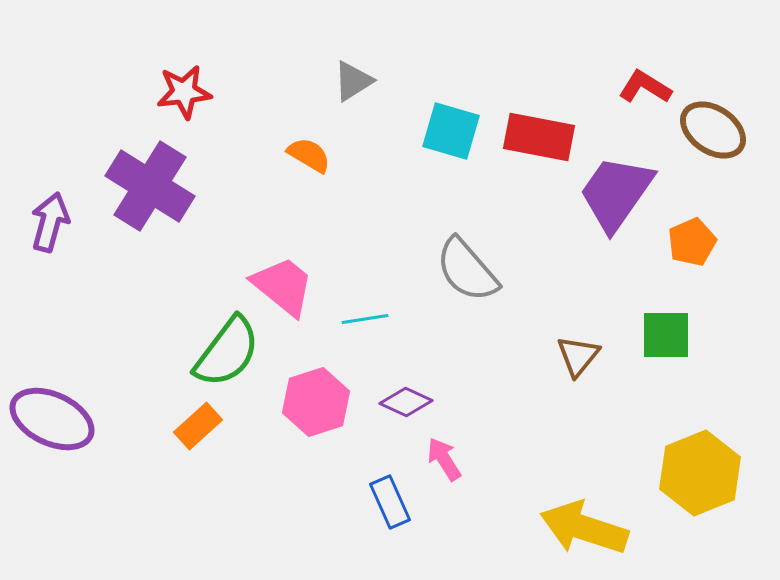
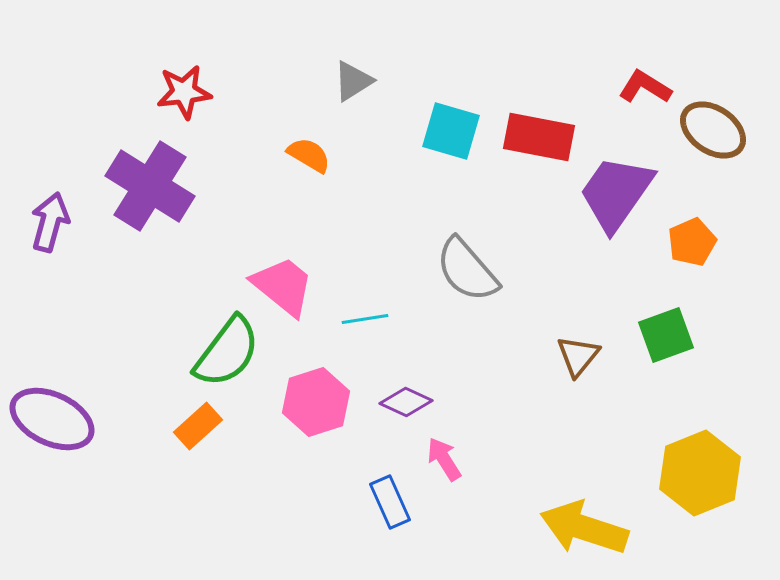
green square: rotated 20 degrees counterclockwise
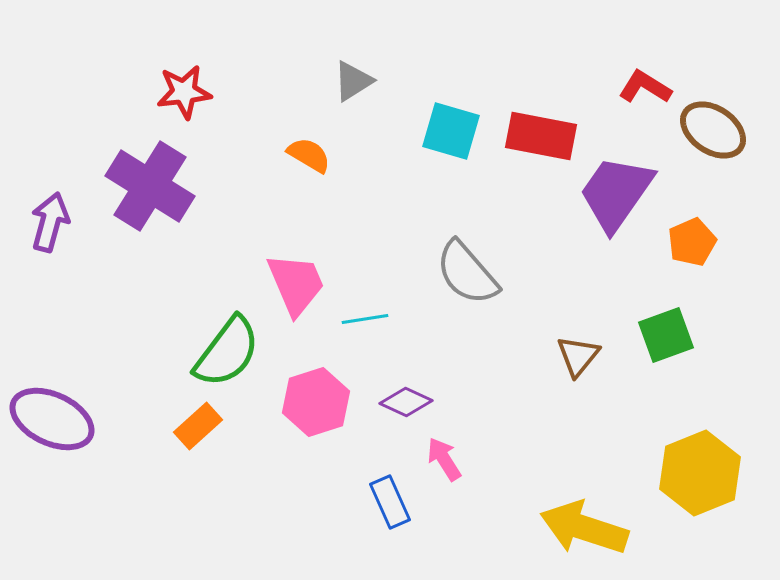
red rectangle: moved 2 px right, 1 px up
gray semicircle: moved 3 px down
pink trapezoid: moved 13 px right, 2 px up; rotated 28 degrees clockwise
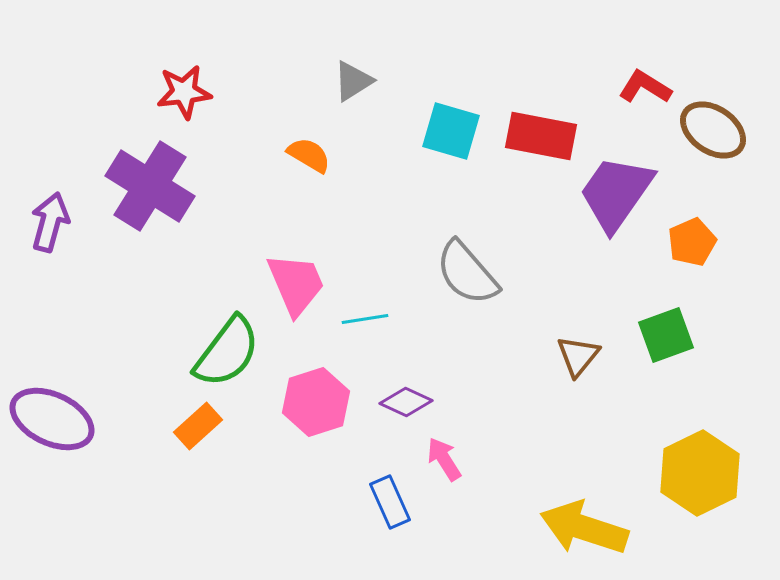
yellow hexagon: rotated 4 degrees counterclockwise
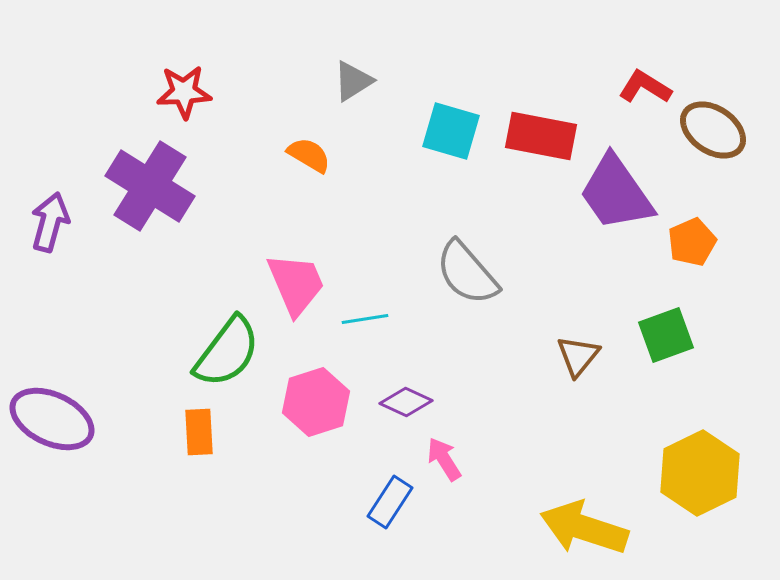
red star: rotated 4 degrees clockwise
purple trapezoid: rotated 70 degrees counterclockwise
orange rectangle: moved 1 px right, 6 px down; rotated 51 degrees counterclockwise
blue rectangle: rotated 57 degrees clockwise
